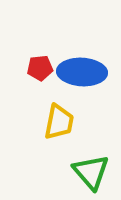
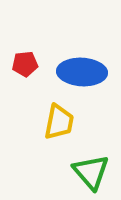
red pentagon: moved 15 px left, 4 px up
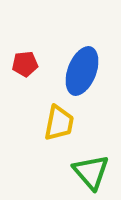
blue ellipse: moved 1 px up; rotated 72 degrees counterclockwise
yellow trapezoid: moved 1 px down
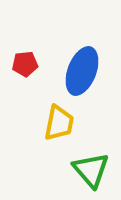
green triangle: moved 2 px up
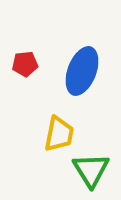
yellow trapezoid: moved 11 px down
green triangle: rotated 9 degrees clockwise
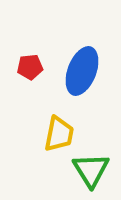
red pentagon: moved 5 px right, 3 px down
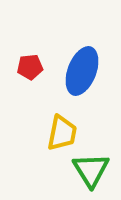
yellow trapezoid: moved 3 px right, 1 px up
